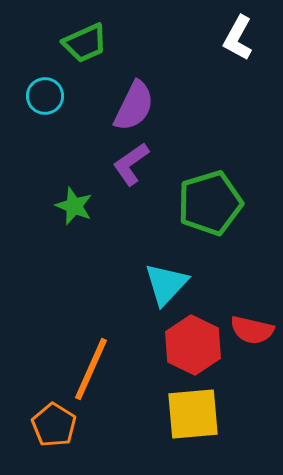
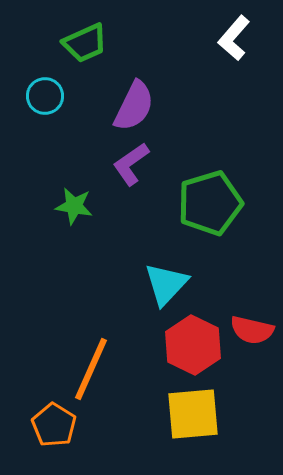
white L-shape: moved 4 px left; rotated 12 degrees clockwise
green star: rotated 12 degrees counterclockwise
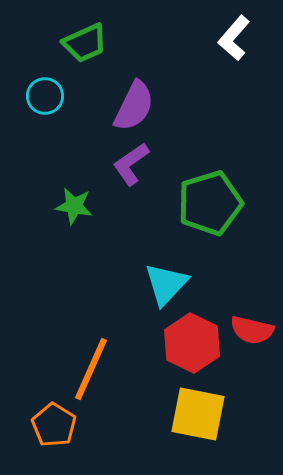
red hexagon: moved 1 px left, 2 px up
yellow square: moved 5 px right; rotated 16 degrees clockwise
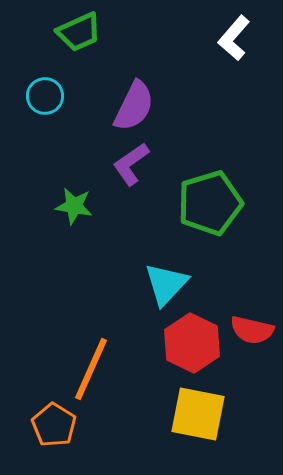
green trapezoid: moved 6 px left, 11 px up
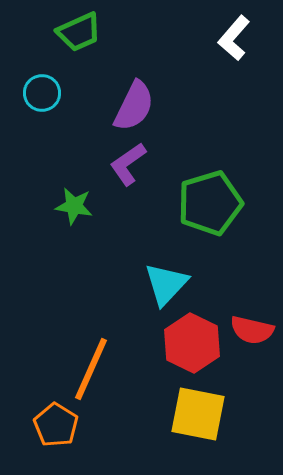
cyan circle: moved 3 px left, 3 px up
purple L-shape: moved 3 px left
orange pentagon: moved 2 px right
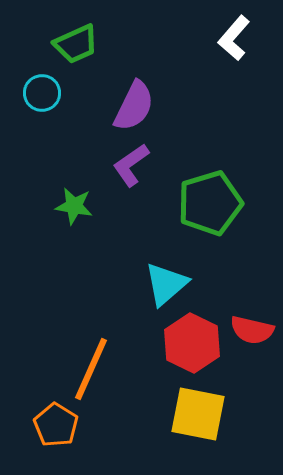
green trapezoid: moved 3 px left, 12 px down
purple L-shape: moved 3 px right, 1 px down
cyan triangle: rotated 6 degrees clockwise
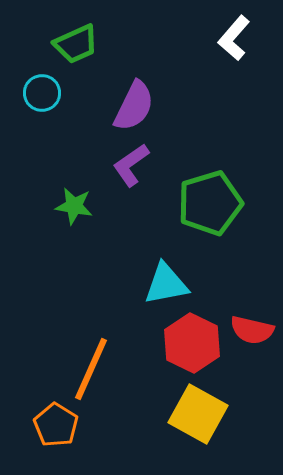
cyan triangle: rotated 30 degrees clockwise
yellow square: rotated 18 degrees clockwise
